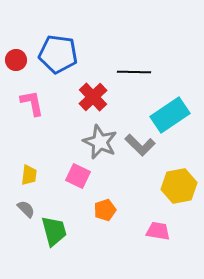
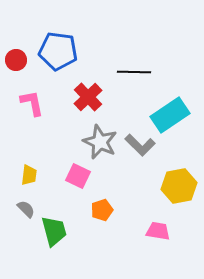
blue pentagon: moved 3 px up
red cross: moved 5 px left
orange pentagon: moved 3 px left
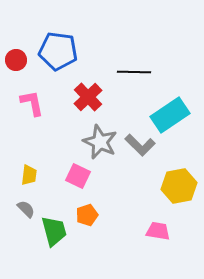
orange pentagon: moved 15 px left, 5 px down
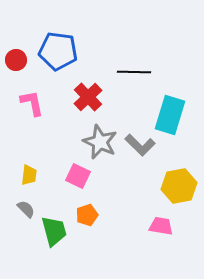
cyan rectangle: rotated 39 degrees counterclockwise
pink trapezoid: moved 3 px right, 5 px up
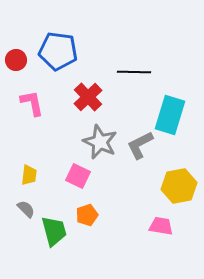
gray L-shape: rotated 108 degrees clockwise
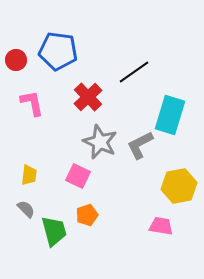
black line: rotated 36 degrees counterclockwise
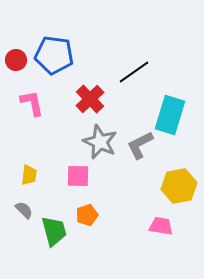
blue pentagon: moved 4 px left, 4 px down
red cross: moved 2 px right, 2 px down
pink square: rotated 25 degrees counterclockwise
gray semicircle: moved 2 px left, 1 px down
